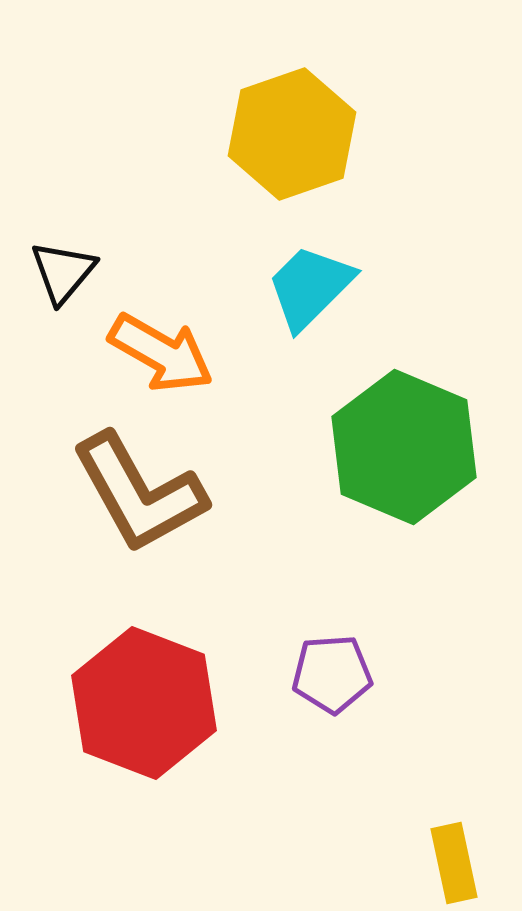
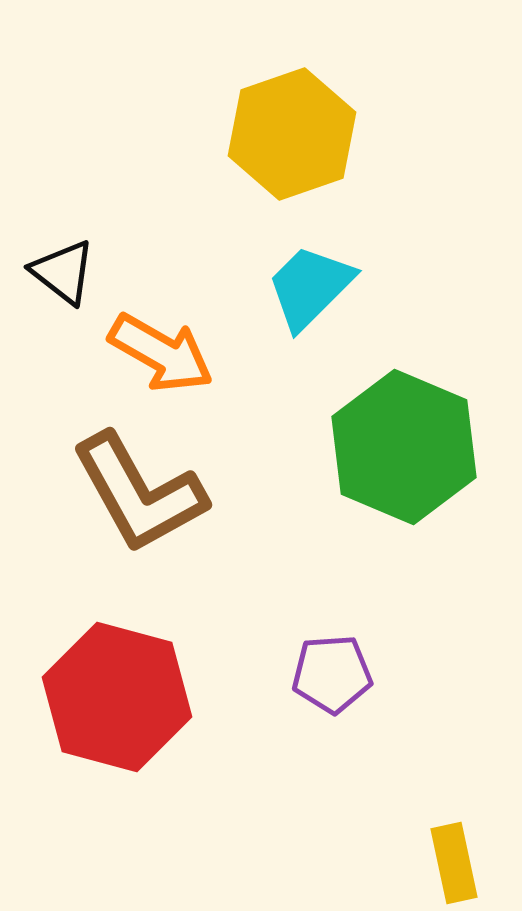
black triangle: rotated 32 degrees counterclockwise
red hexagon: moved 27 px left, 6 px up; rotated 6 degrees counterclockwise
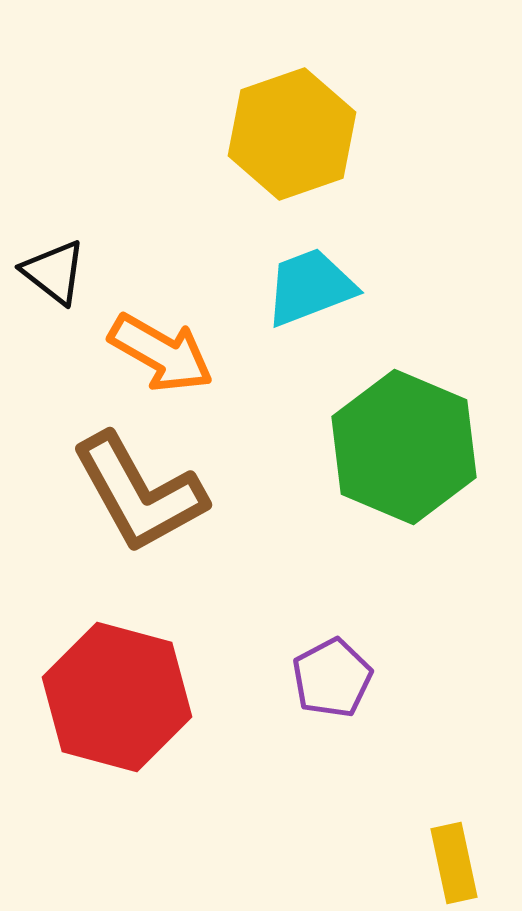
black triangle: moved 9 px left
cyan trapezoid: rotated 24 degrees clockwise
purple pentagon: moved 4 px down; rotated 24 degrees counterclockwise
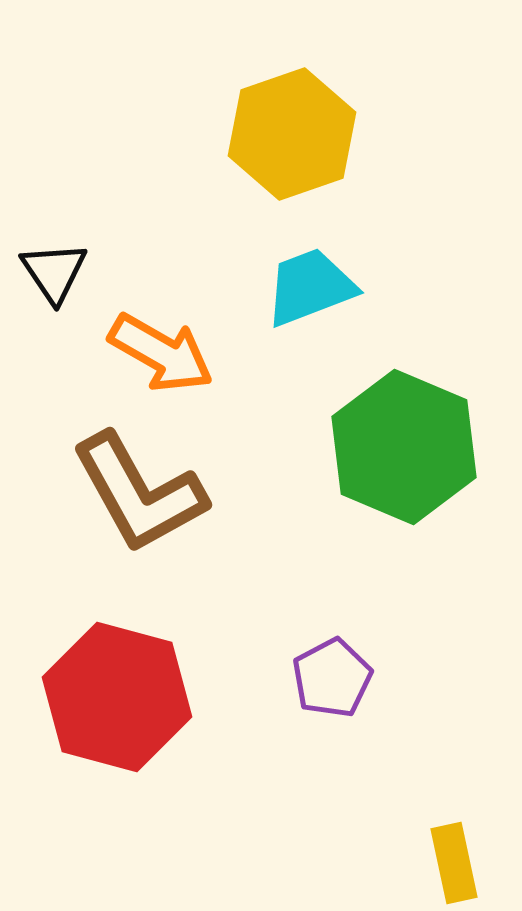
black triangle: rotated 18 degrees clockwise
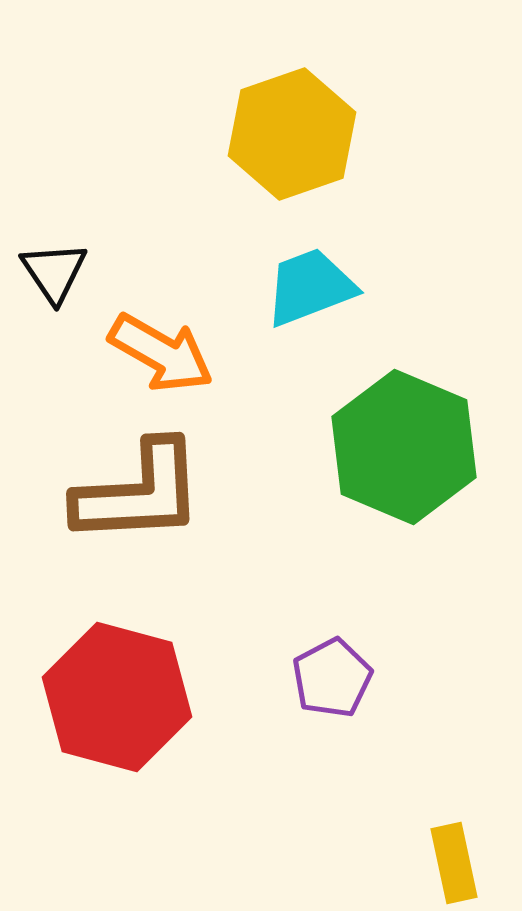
brown L-shape: rotated 64 degrees counterclockwise
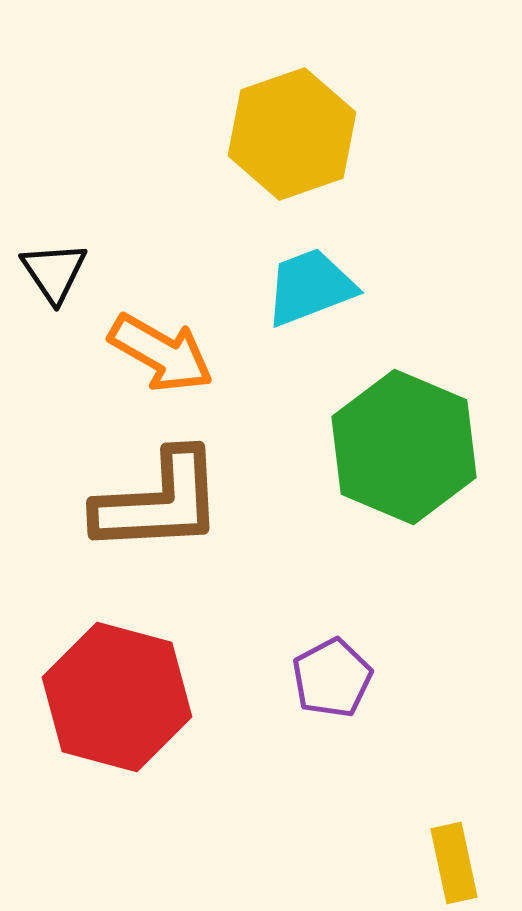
brown L-shape: moved 20 px right, 9 px down
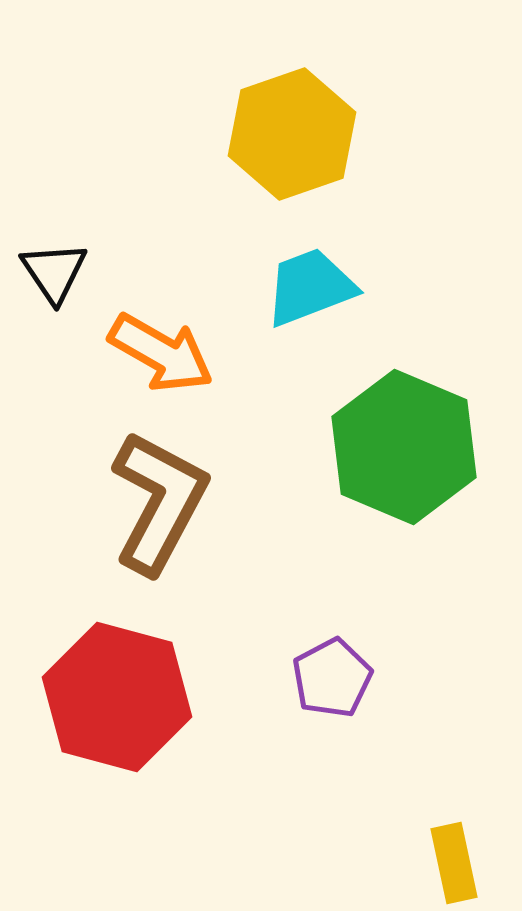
brown L-shape: rotated 59 degrees counterclockwise
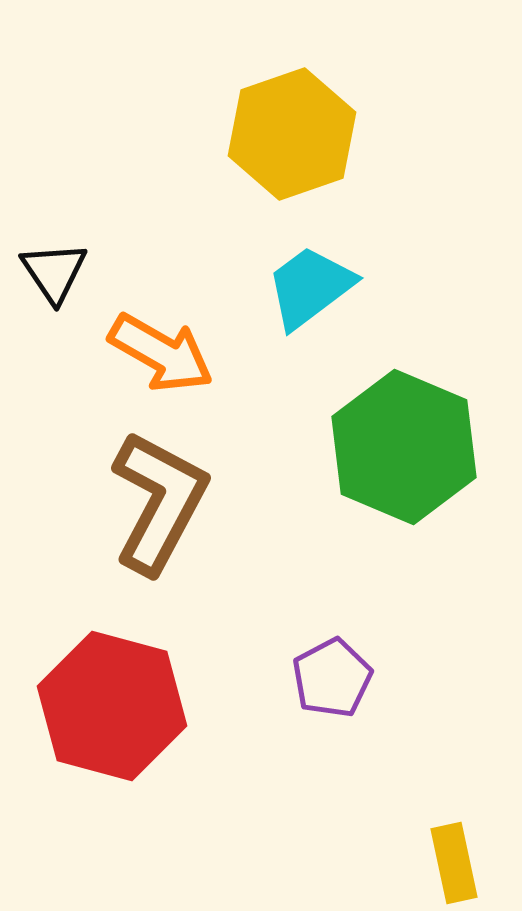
cyan trapezoid: rotated 16 degrees counterclockwise
red hexagon: moved 5 px left, 9 px down
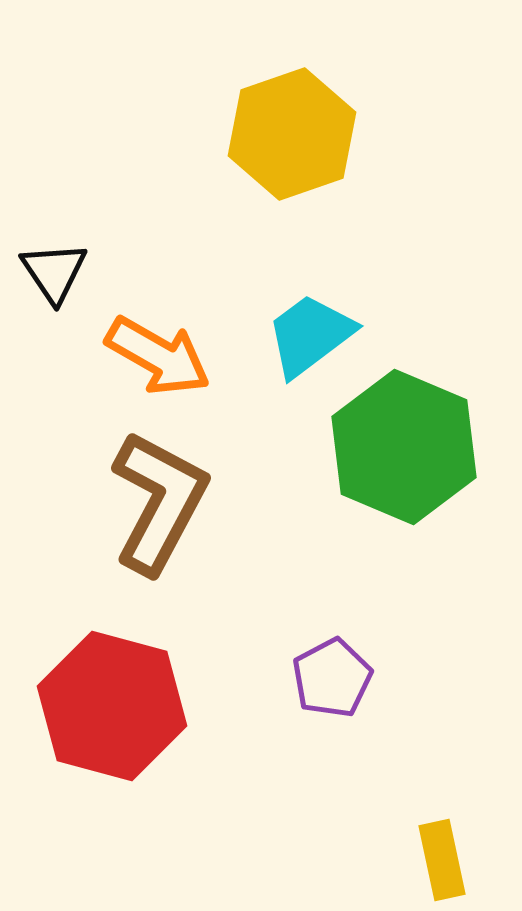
cyan trapezoid: moved 48 px down
orange arrow: moved 3 px left, 3 px down
yellow rectangle: moved 12 px left, 3 px up
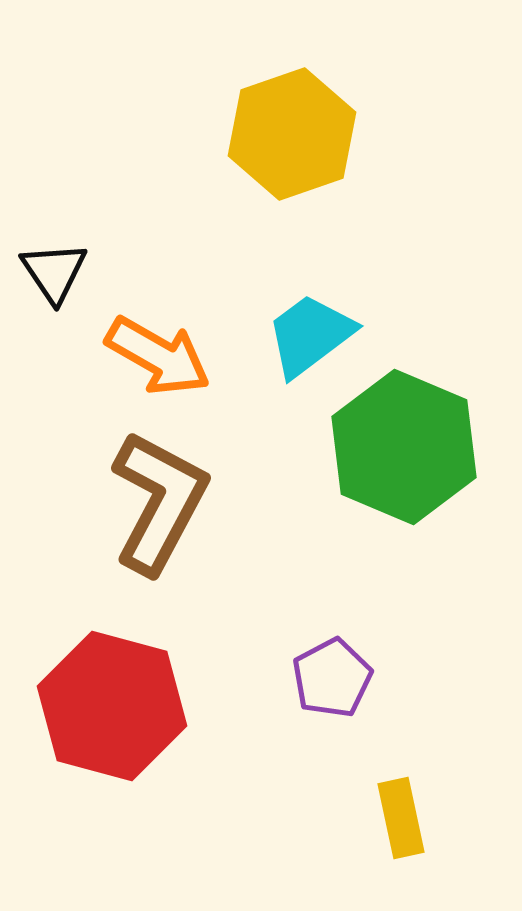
yellow rectangle: moved 41 px left, 42 px up
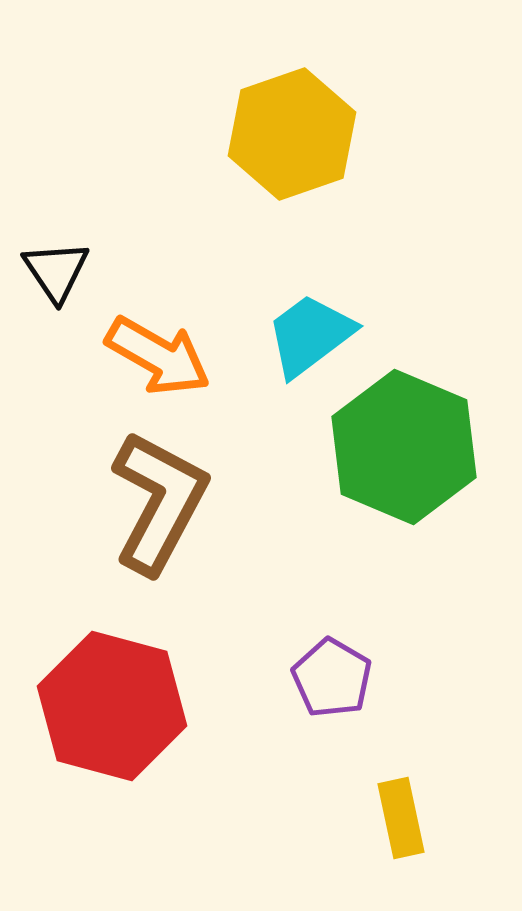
black triangle: moved 2 px right, 1 px up
purple pentagon: rotated 14 degrees counterclockwise
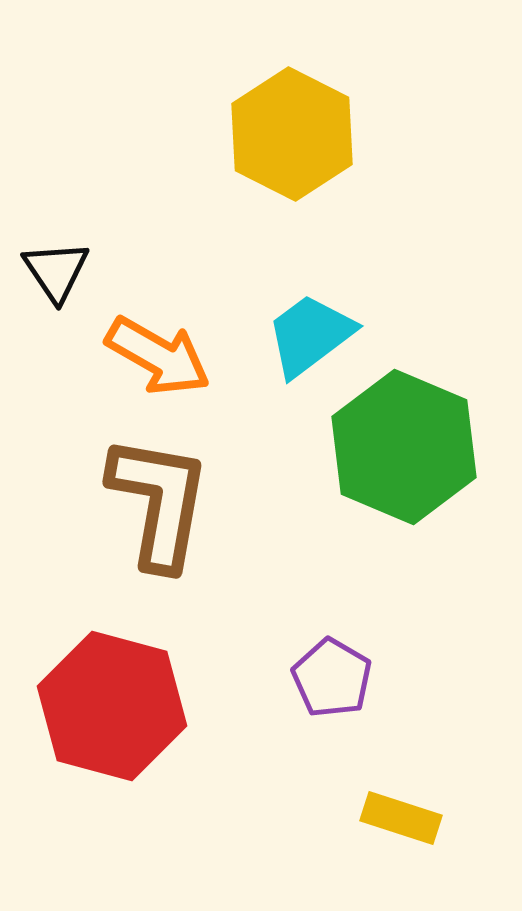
yellow hexagon: rotated 14 degrees counterclockwise
brown L-shape: rotated 18 degrees counterclockwise
yellow rectangle: rotated 60 degrees counterclockwise
